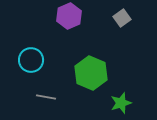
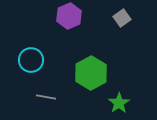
green hexagon: rotated 8 degrees clockwise
green star: moved 2 px left; rotated 15 degrees counterclockwise
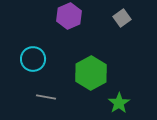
cyan circle: moved 2 px right, 1 px up
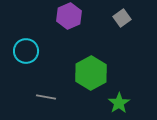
cyan circle: moved 7 px left, 8 px up
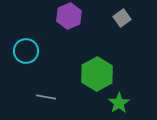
green hexagon: moved 6 px right, 1 px down
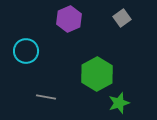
purple hexagon: moved 3 px down
green star: rotated 15 degrees clockwise
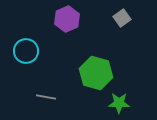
purple hexagon: moved 2 px left
green hexagon: moved 1 px left, 1 px up; rotated 16 degrees counterclockwise
green star: rotated 20 degrees clockwise
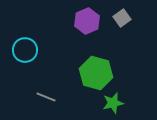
purple hexagon: moved 20 px right, 2 px down
cyan circle: moved 1 px left, 1 px up
gray line: rotated 12 degrees clockwise
green star: moved 6 px left; rotated 15 degrees counterclockwise
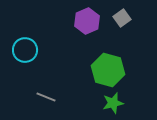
green hexagon: moved 12 px right, 3 px up
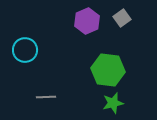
green hexagon: rotated 8 degrees counterclockwise
gray line: rotated 24 degrees counterclockwise
